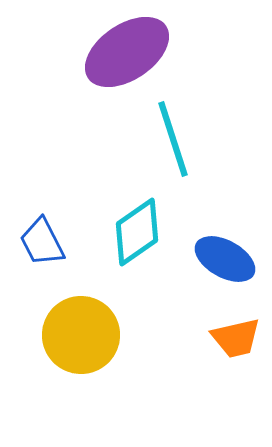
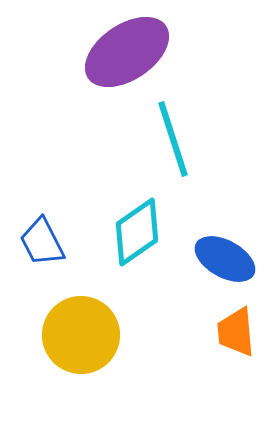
orange trapezoid: moved 6 px up; rotated 98 degrees clockwise
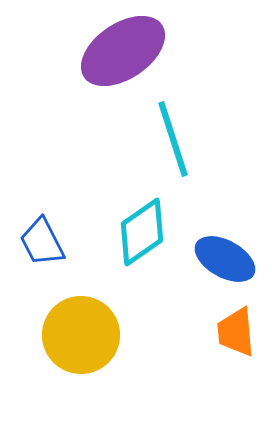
purple ellipse: moved 4 px left, 1 px up
cyan diamond: moved 5 px right
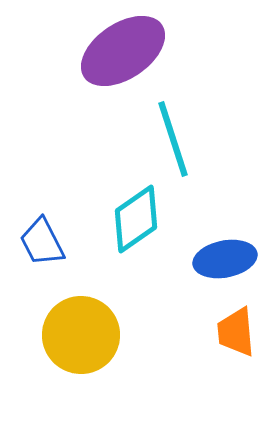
cyan diamond: moved 6 px left, 13 px up
blue ellipse: rotated 40 degrees counterclockwise
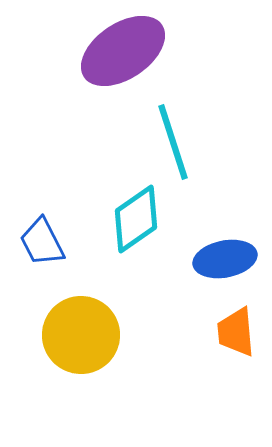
cyan line: moved 3 px down
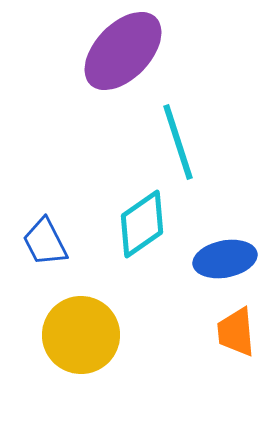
purple ellipse: rotated 12 degrees counterclockwise
cyan line: moved 5 px right
cyan diamond: moved 6 px right, 5 px down
blue trapezoid: moved 3 px right
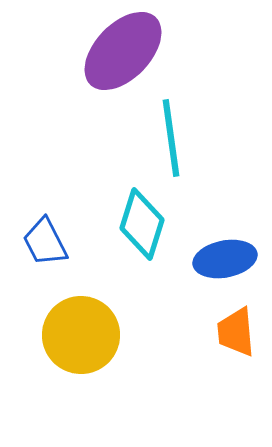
cyan line: moved 7 px left, 4 px up; rotated 10 degrees clockwise
cyan diamond: rotated 38 degrees counterclockwise
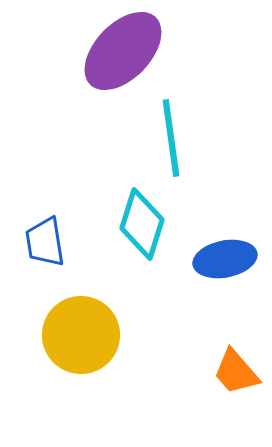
blue trapezoid: rotated 18 degrees clockwise
orange trapezoid: moved 40 px down; rotated 36 degrees counterclockwise
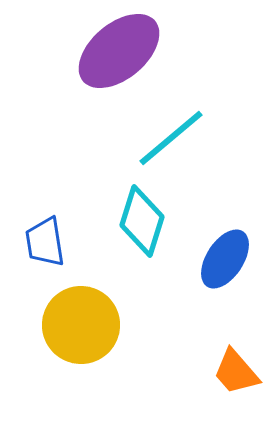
purple ellipse: moved 4 px left; rotated 6 degrees clockwise
cyan line: rotated 58 degrees clockwise
cyan diamond: moved 3 px up
blue ellipse: rotated 46 degrees counterclockwise
yellow circle: moved 10 px up
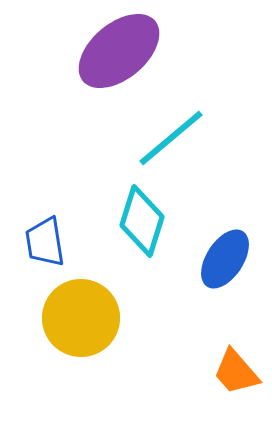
yellow circle: moved 7 px up
